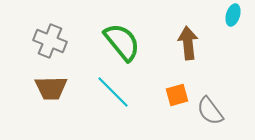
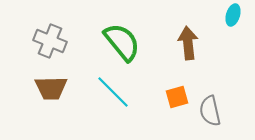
orange square: moved 2 px down
gray semicircle: rotated 24 degrees clockwise
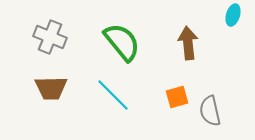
gray cross: moved 4 px up
cyan line: moved 3 px down
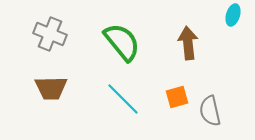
gray cross: moved 3 px up
cyan line: moved 10 px right, 4 px down
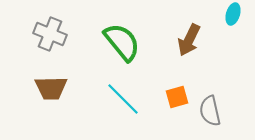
cyan ellipse: moved 1 px up
brown arrow: moved 1 px right, 3 px up; rotated 148 degrees counterclockwise
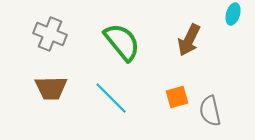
cyan line: moved 12 px left, 1 px up
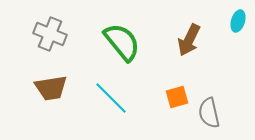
cyan ellipse: moved 5 px right, 7 px down
brown trapezoid: rotated 8 degrees counterclockwise
gray semicircle: moved 1 px left, 2 px down
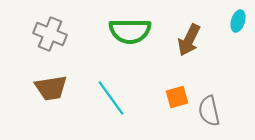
green semicircle: moved 8 px right, 11 px up; rotated 129 degrees clockwise
cyan line: rotated 9 degrees clockwise
gray semicircle: moved 2 px up
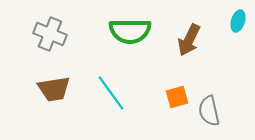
brown trapezoid: moved 3 px right, 1 px down
cyan line: moved 5 px up
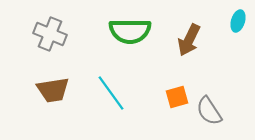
brown trapezoid: moved 1 px left, 1 px down
gray semicircle: rotated 20 degrees counterclockwise
